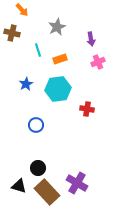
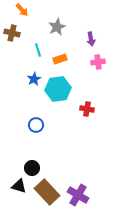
pink cross: rotated 16 degrees clockwise
blue star: moved 8 px right, 5 px up
black circle: moved 6 px left
purple cross: moved 1 px right, 12 px down
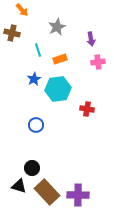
purple cross: rotated 30 degrees counterclockwise
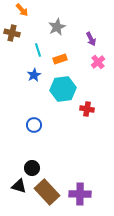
purple arrow: rotated 16 degrees counterclockwise
pink cross: rotated 32 degrees counterclockwise
blue star: moved 4 px up
cyan hexagon: moved 5 px right
blue circle: moved 2 px left
purple cross: moved 2 px right, 1 px up
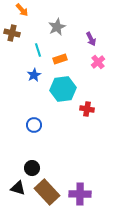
black triangle: moved 1 px left, 2 px down
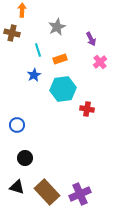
orange arrow: rotated 136 degrees counterclockwise
pink cross: moved 2 px right
blue circle: moved 17 px left
black circle: moved 7 px left, 10 px up
black triangle: moved 1 px left, 1 px up
purple cross: rotated 25 degrees counterclockwise
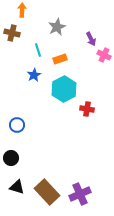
pink cross: moved 4 px right, 7 px up; rotated 24 degrees counterclockwise
cyan hexagon: moved 1 px right; rotated 20 degrees counterclockwise
black circle: moved 14 px left
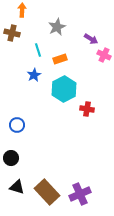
purple arrow: rotated 32 degrees counterclockwise
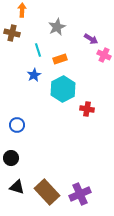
cyan hexagon: moved 1 px left
